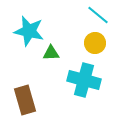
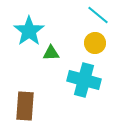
cyan star: rotated 24 degrees clockwise
brown rectangle: moved 6 px down; rotated 20 degrees clockwise
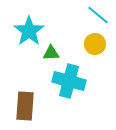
yellow circle: moved 1 px down
cyan cross: moved 15 px left, 1 px down
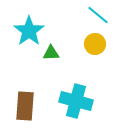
cyan cross: moved 7 px right, 20 px down
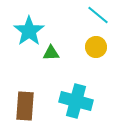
yellow circle: moved 1 px right, 3 px down
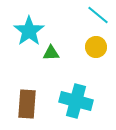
brown rectangle: moved 2 px right, 2 px up
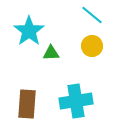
cyan line: moved 6 px left
yellow circle: moved 4 px left, 1 px up
cyan cross: rotated 24 degrees counterclockwise
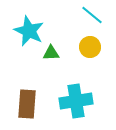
cyan star: rotated 12 degrees counterclockwise
yellow circle: moved 2 px left, 1 px down
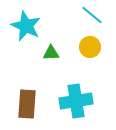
cyan star: moved 3 px left, 5 px up
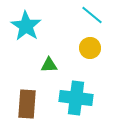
cyan star: rotated 8 degrees clockwise
yellow circle: moved 1 px down
green triangle: moved 2 px left, 12 px down
cyan cross: moved 3 px up; rotated 16 degrees clockwise
